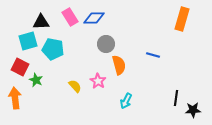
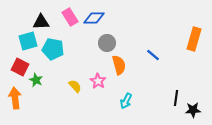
orange rectangle: moved 12 px right, 20 px down
gray circle: moved 1 px right, 1 px up
blue line: rotated 24 degrees clockwise
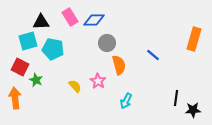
blue diamond: moved 2 px down
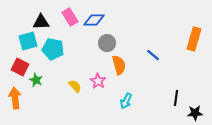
black star: moved 2 px right, 3 px down
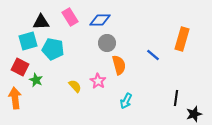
blue diamond: moved 6 px right
orange rectangle: moved 12 px left
black star: moved 1 px left, 1 px down; rotated 14 degrees counterclockwise
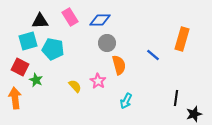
black triangle: moved 1 px left, 1 px up
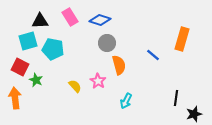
blue diamond: rotated 20 degrees clockwise
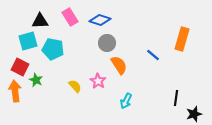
orange semicircle: rotated 18 degrees counterclockwise
orange arrow: moved 7 px up
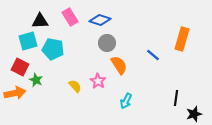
orange arrow: moved 2 px down; rotated 85 degrees clockwise
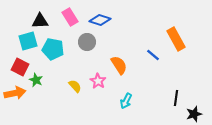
orange rectangle: moved 6 px left; rotated 45 degrees counterclockwise
gray circle: moved 20 px left, 1 px up
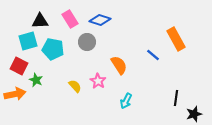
pink rectangle: moved 2 px down
red square: moved 1 px left, 1 px up
orange arrow: moved 1 px down
